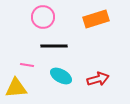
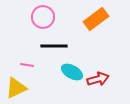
orange rectangle: rotated 20 degrees counterclockwise
cyan ellipse: moved 11 px right, 4 px up
yellow triangle: rotated 20 degrees counterclockwise
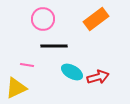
pink circle: moved 2 px down
red arrow: moved 2 px up
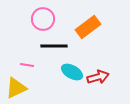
orange rectangle: moved 8 px left, 8 px down
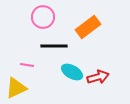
pink circle: moved 2 px up
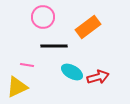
yellow triangle: moved 1 px right, 1 px up
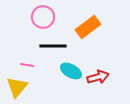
black line: moved 1 px left
cyan ellipse: moved 1 px left, 1 px up
yellow triangle: rotated 25 degrees counterclockwise
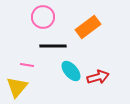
cyan ellipse: rotated 20 degrees clockwise
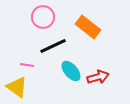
orange rectangle: rotated 75 degrees clockwise
black line: rotated 24 degrees counterclockwise
yellow triangle: rotated 35 degrees counterclockwise
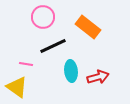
pink line: moved 1 px left, 1 px up
cyan ellipse: rotated 35 degrees clockwise
